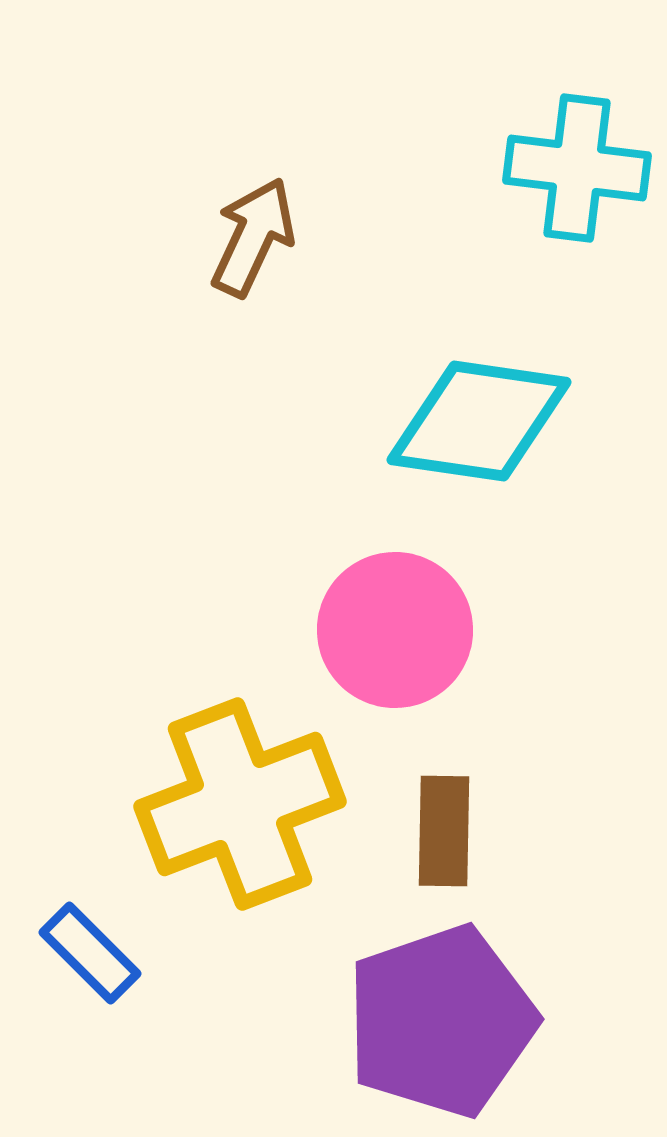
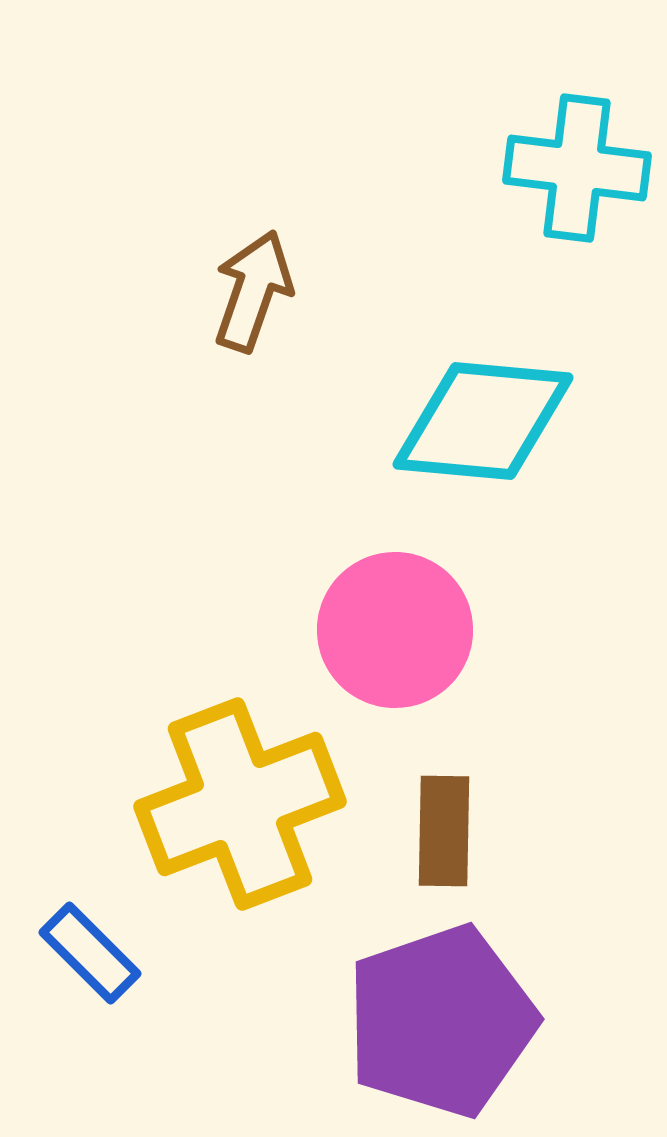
brown arrow: moved 54 px down; rotated 6 degrees counterclockwise
cyan diamond: moved 4 px right; rotated 3 degrees counterclockwise
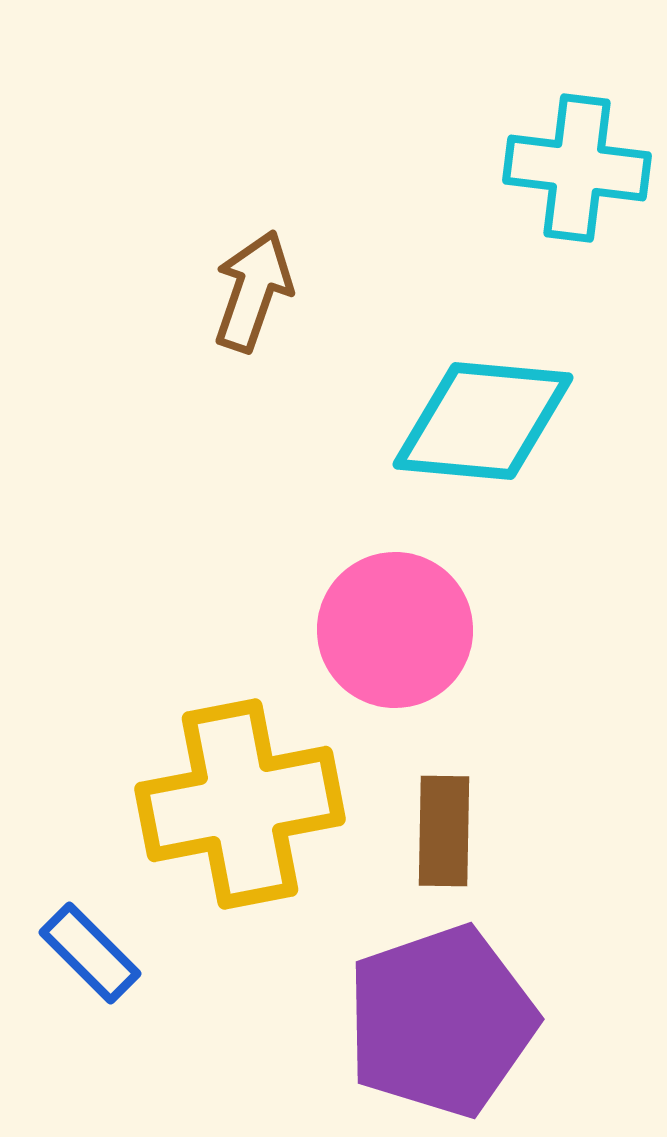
yellow cross: rotated 10 degrees clockwise
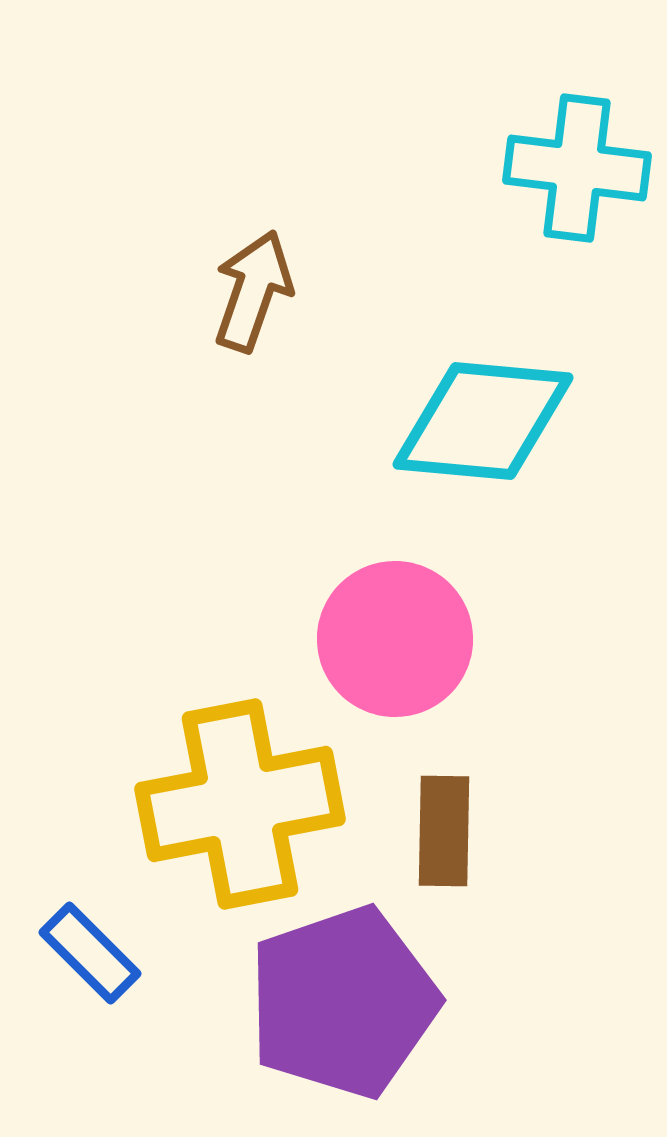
pink circle: moved 9 px down
purple pentagon: moved 98 px left, 19 px up
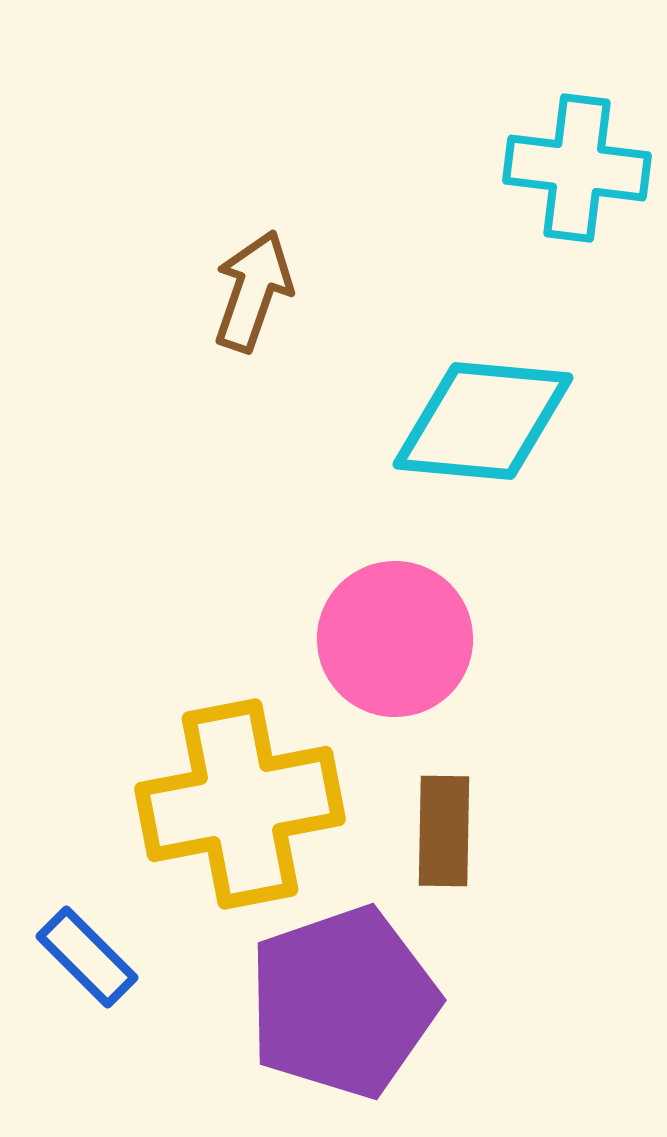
blue rectangle: moved 3 px left, 4 px down
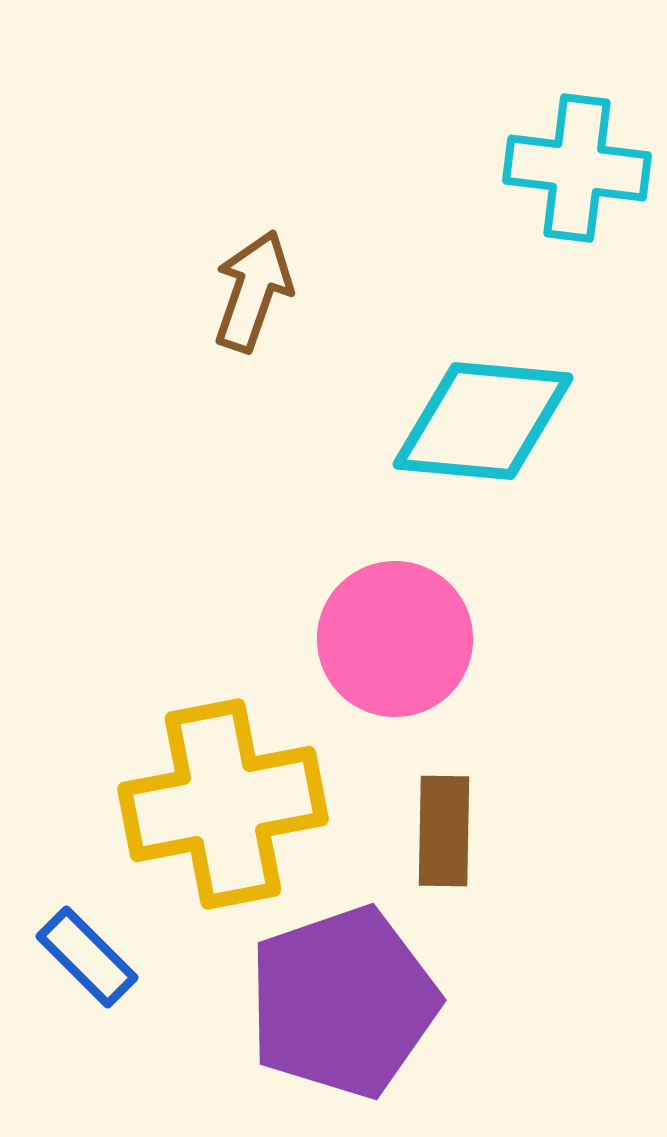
yellow cross: moved 17 px left
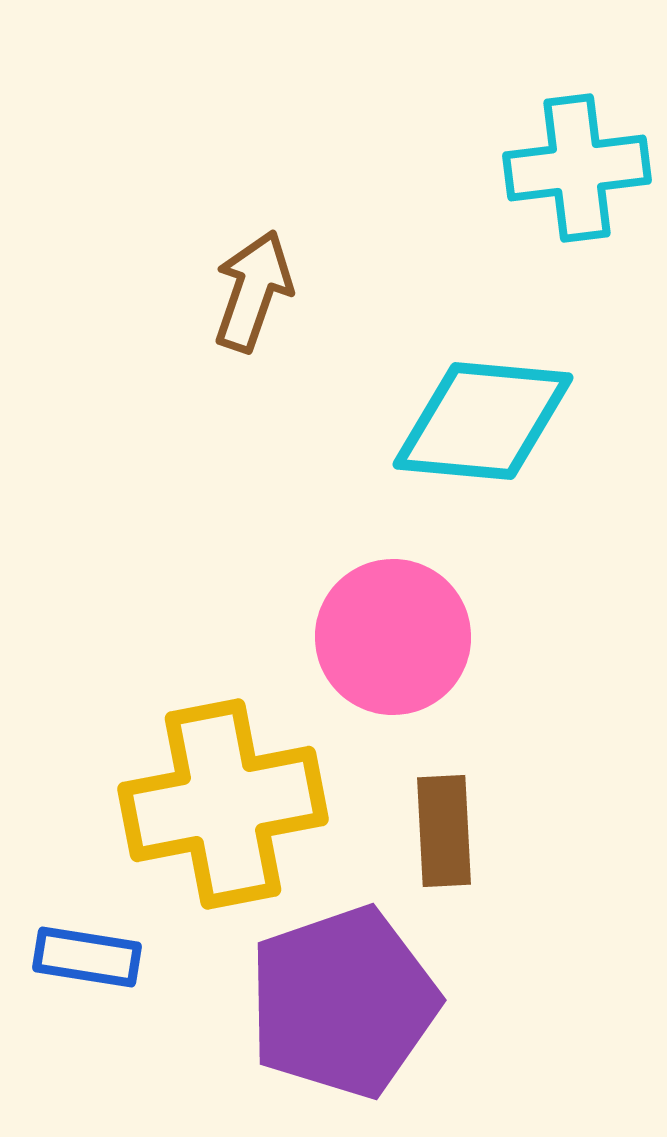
cyan cross: rotated 14 degrees counterclockwise
pink circle: moved 2 px left, 2 px up
brown rectangle: rotated 4 degrees counterclockwise
blue rectangle: rotated 36 degrees counterclockwise
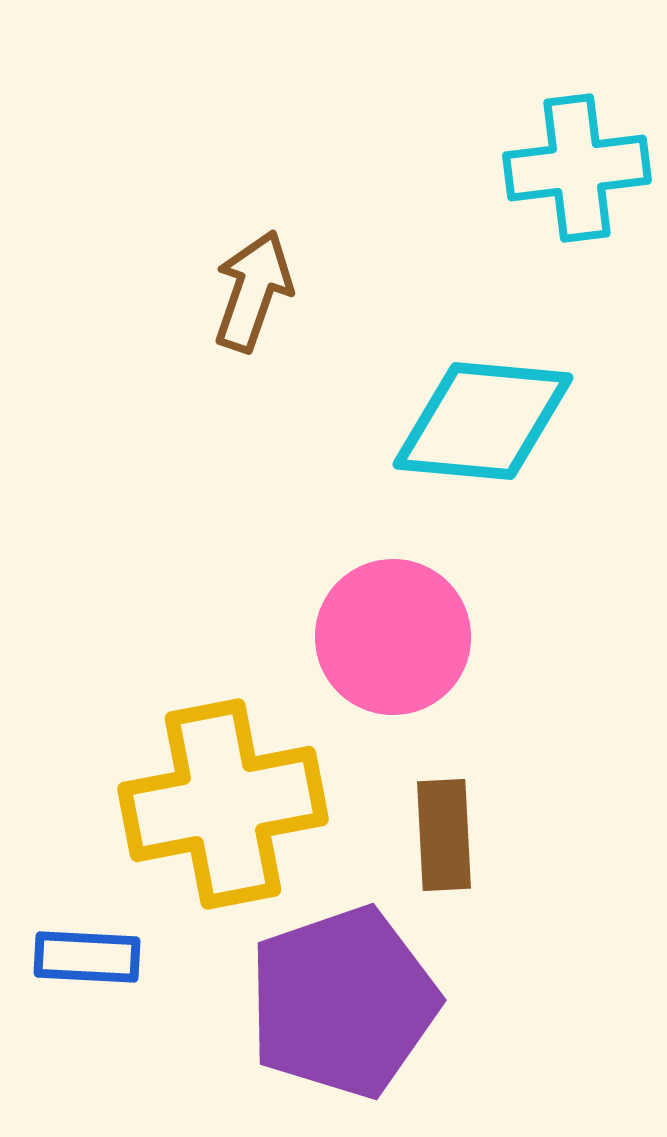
brown rectangle: moved 4 px down
blue rectangle: rotated 6 degrees counterclockwise
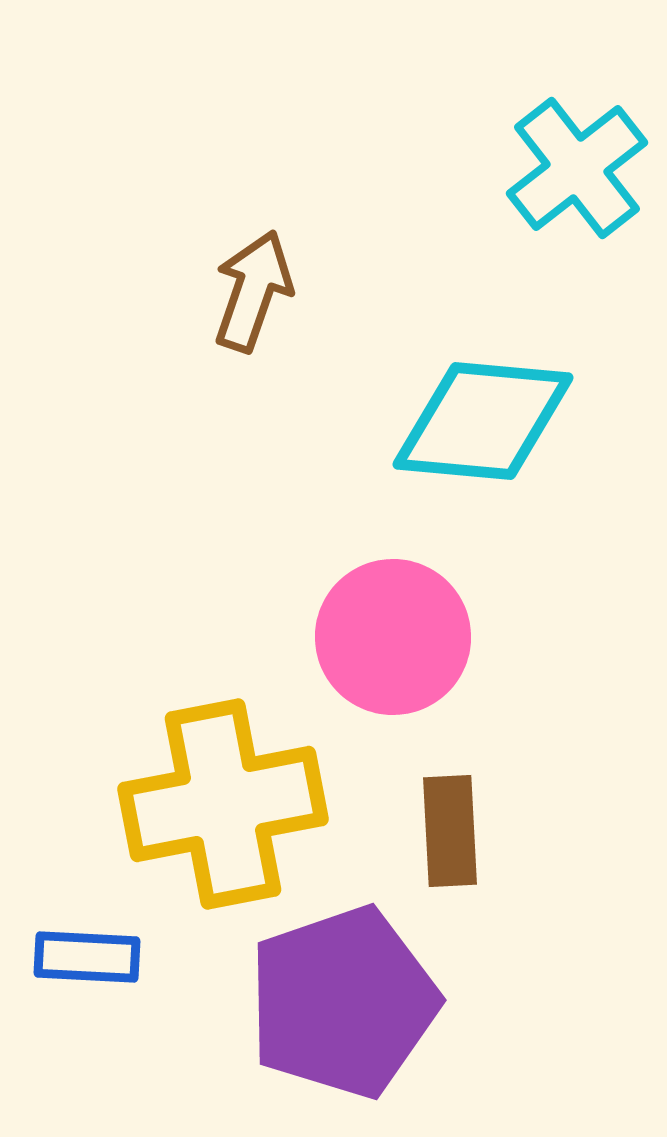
cyan cross: rotated 31 degrees counterclockwise
brown rectangle: moved 6 px right, 4 px up
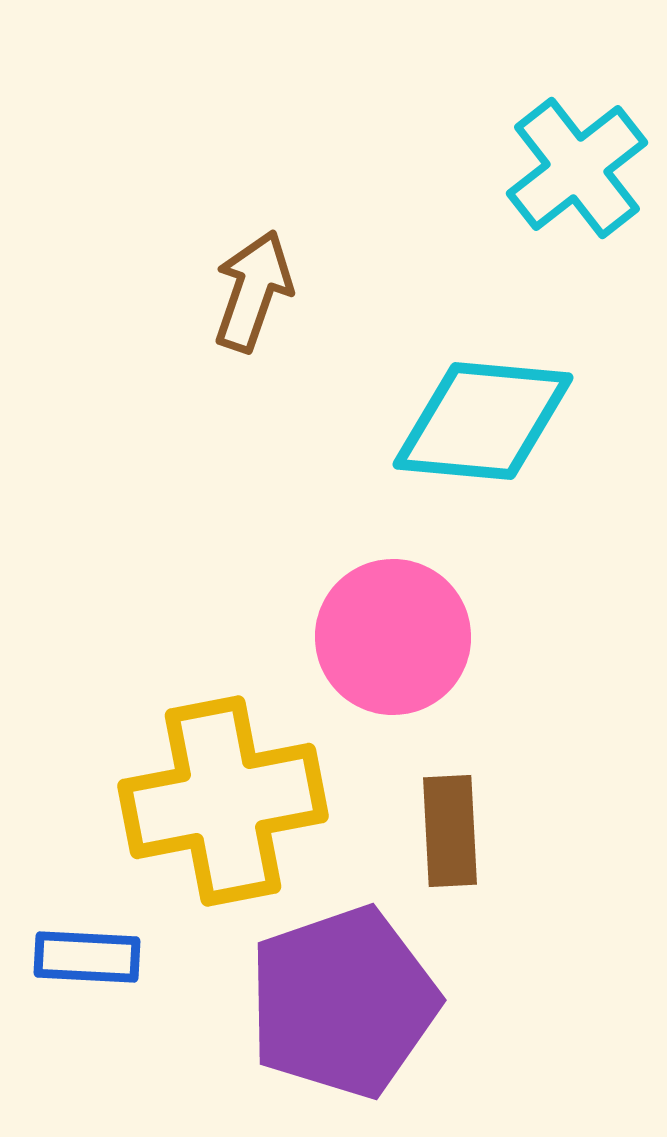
yellow cross: moved 3 px up
